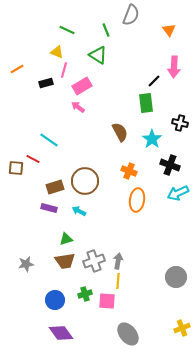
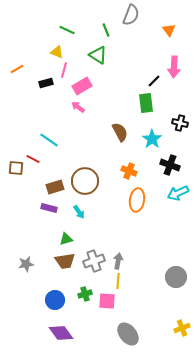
cyan arrow at (79, 211): moved 1 px down; rotated 152 degrees counterclockwise
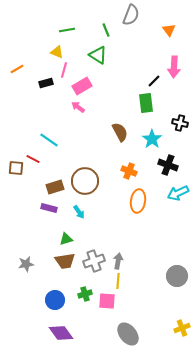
green line at (67, 30): rotated 35 degrees counterclockwise
black cross at (170, 165): moved 2 px left
orange ellipse at (137, 200): moved 1 px right, 1 px down
gray circle at (176, 277): moved 1 px right, 1 px up
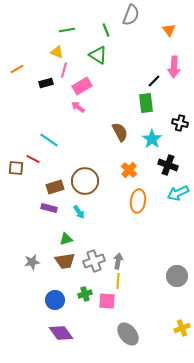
orange cross at (129, 171): moved 1 px up; rotated 21 degrees clockwise
gray star at (26, 264): moved 6 px right, 2 px up
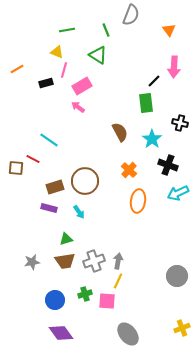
yellow line at (118, 281): rotated 21 degrees clockwise
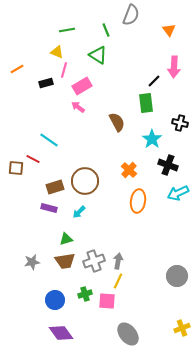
brown semicircle at (120, 132): moved 3 px left, 10 px up
cyan arrow at (79, 212): rotated 80 degrees clockwise
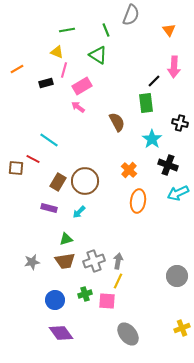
brown rectangle at (55, 187): moved 3 px right, 5 px up; rotated 42 degrees counterclockwise
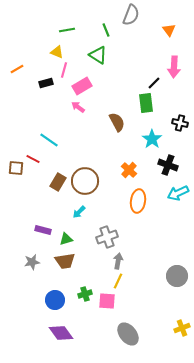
black line at (154, 81): moved 2 px down
purple rectangle at (49, 208): moved 6 px left, 22 px down
gray cross at (94, 261): moved 13 px right, 24 px up
